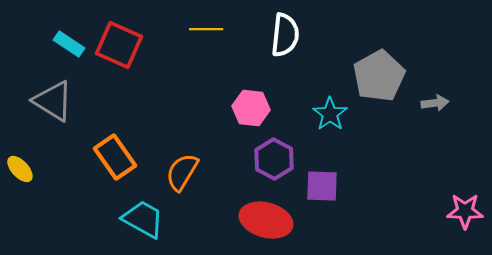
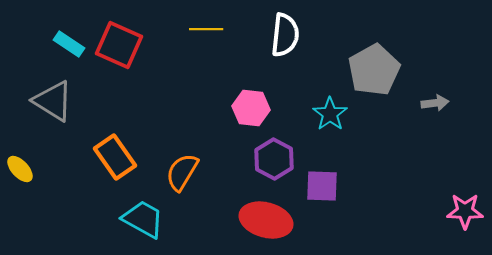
gray pentagon: moved 5 px left, 6 px up
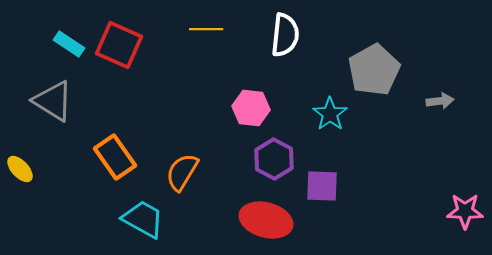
gray arrow: moved 5 px right, 2 px up
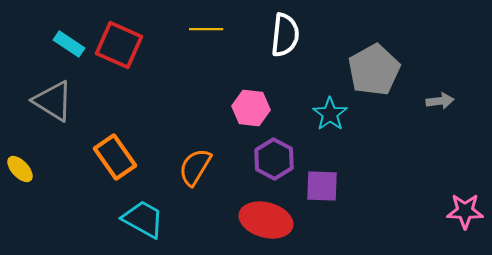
orange semicircle: moved 13 px right, 5 px up
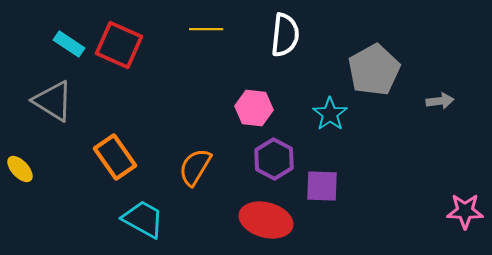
pink hexagon: moved 3 px right
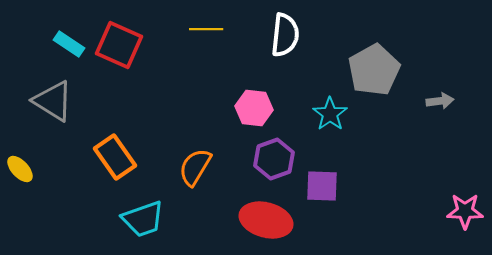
purple hexagon: rotated 12 degrees clockwise
cyan trapezoid: rotated 132 degrees clockwise
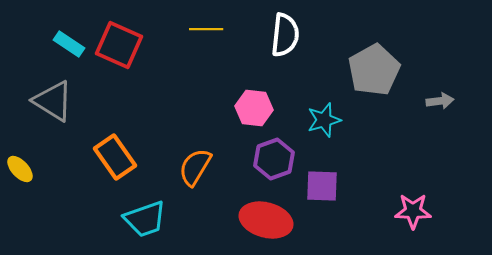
cyan star: moved 6 px left, 6 px down; rotated 20 degrees clockwise
pink star: moved 52 px left
cyan trapezoid: moved 2 px right
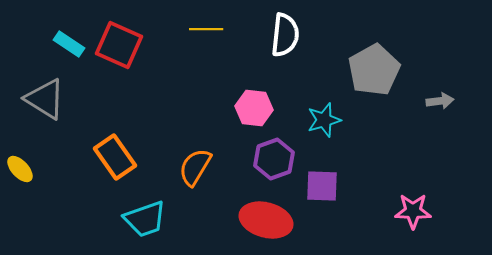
gray triangle: moved 8 px left, 2 px up
